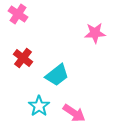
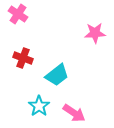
red cross: rotated 18 degrees counterclockwise
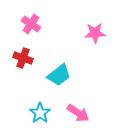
pink cross: moved 13 px right, 10 px down
cyan trapezoid: moved 2 px right
cyan star: moved 1 px right, 7 px down
pink arrow: moved 4 px right
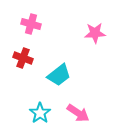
pink cross: rotated 18 degrees counterclockwise
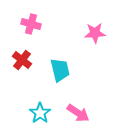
red cross: moved 1 px left, 2 px down; rotated 18 degrees clockwise
cyan trapezoid: moved 1 px right, 5 px up; rotated 65 degrees counterclockwise
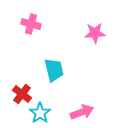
red cross: moved 34 px down
cyan trapezoid: moved 6 px left
pink arrow: moved 4 px right, 1 px up; rotated 55 degrees counterclockwise
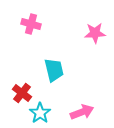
red cross: moved 1 px up
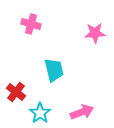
red cross: moved 6 px left, 1 px up
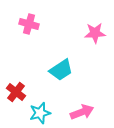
pink cross: moved 2 px left
cyan trapezoid: moved 7 px right; rotated 70 degrees clockwise
cyan star: rotated 20 degrees clockwise
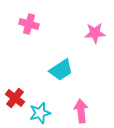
red cross: moved 1 px left, 6 px down
pink arrow: moved 1 px left, 1 px up; rotated 75 degrees counterclockwise
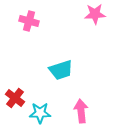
pink cross: moved 3 px up
pink star: moved 19 px up
cyan trapezoid: rotated 15 degrees clockwise
cyan star: rotated 15 degrees clockwise
